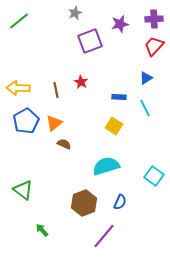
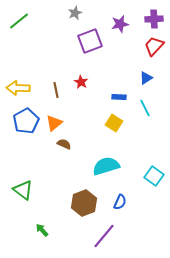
yellow square: moved 3 px up
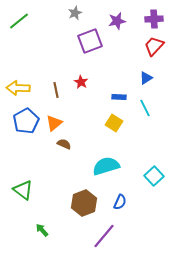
purple star: moved 3 px left, 3 px up
cyan square: rotated 12 degrees clockwise
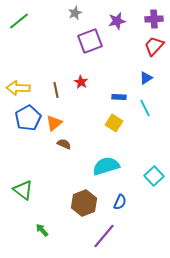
blue pentagon: moved 2 px right, 3 px up
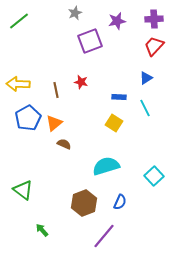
red star: rotated 16 degrees counterclockwise
yellow arrow: moved 4 px up
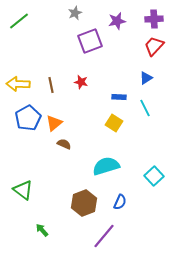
brown line: moved 5 px left, 5 px up
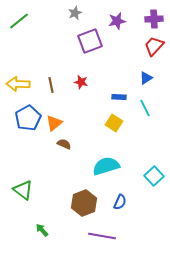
purple line: moved 2 px left; rotated 60 degrees clockwise
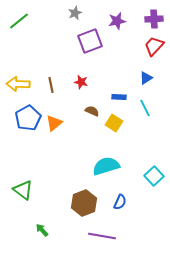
brown semicircle: moved 28 px right, 33 px up
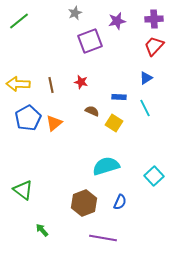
purple line: moved 1 px right, 2 px down
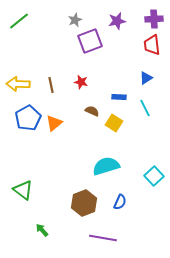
gray star: moved 7 px down
red trapezoid: moved 2 px left, 1 px up; rotated 50 degrees counterclockwise
